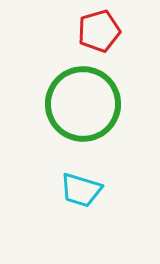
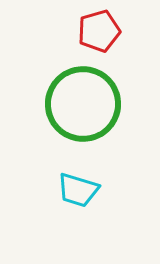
cyan trapezoid: moved 3 px left
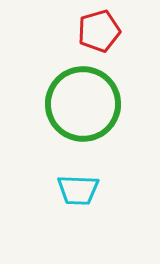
cyan trapezoid: rotated 15 degrees counterclockwise
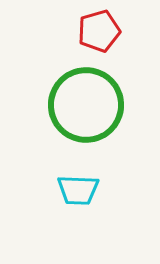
green circle: moved 3 px right, 1 px down
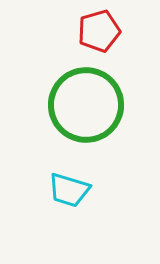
cyan trapezoid: moved 9 px left; rotated 15 degrees clockwise
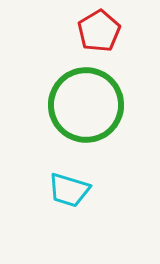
red pentagon: rotated 15 degrees counterclockwise
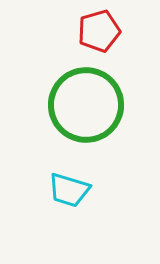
red pentagon: rotated 15 degrees clockwise
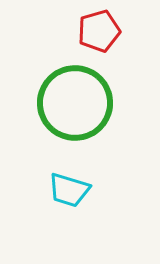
green circle: moved 11 px left, 2 px up
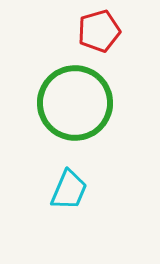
cyan trapezoid: rotated 84 degrees counterclockwise
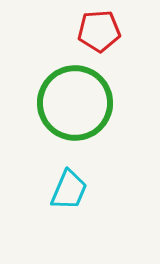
red pentagon: rotated 12 degrees clockwise
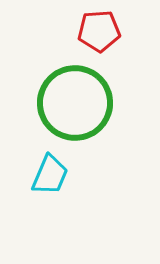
cyan trapezoid: moved 19 px left, 15 px up
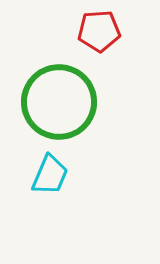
green circle: moved 16 px left, 1 px up
